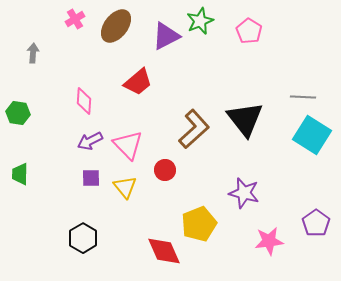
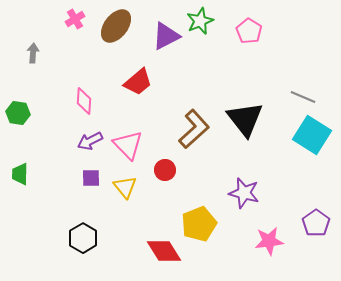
gray line: rotated 20 degrees clockwise
red diamond: rotated 9 degrees counterclockwise
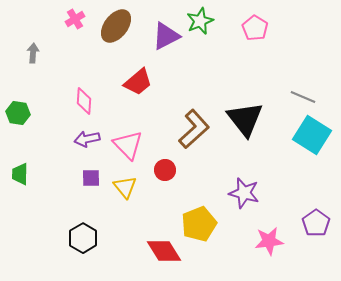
pink pentagon: moved 6 px right, 3 px up
purple arrow: moved 3 px left, 2 px up; rotated 15 degrees clockwise
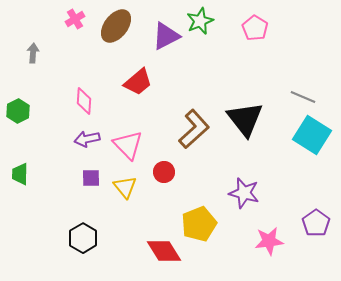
green hexagon: moved 2 px up; rotated 25 degrees clockwise
red circle: moved 1 px left, 2 px down
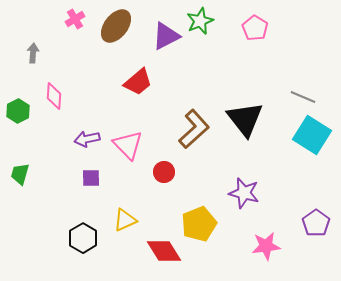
pink diamond: moved 30 px left, 5 px up
green trapezoid: rotated 15 degrees clockwise
yellow triangle: moved 33 px down; rotated 45 degrees clockwise
pink star: moved 3 px left, 5 px down
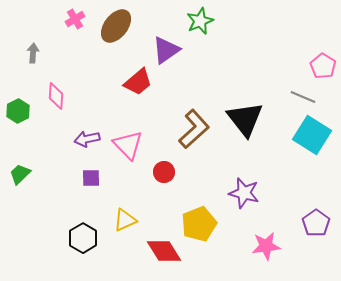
pink pentagon: moved 68 px right, 38 px down
purple triangle: moved 14 px down; rotated 8 degrees counterclockwise
pink diamond: moved 2 px right
green trapezoid: rotated 30 degrees clockwise
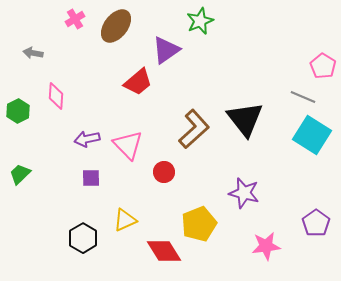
gray arrow: rotated 84 degrees counterclockwise
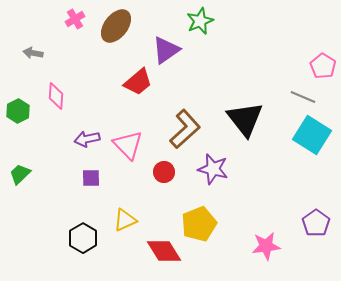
brown L-shape: moved 9 px left
purple star: moved 31 px left, 24 px up
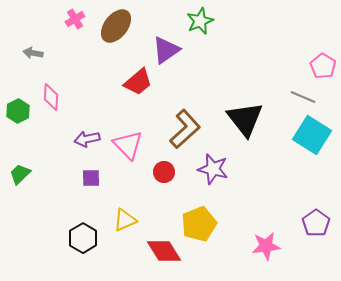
pink diamond: moved 5 px left, 1 px down
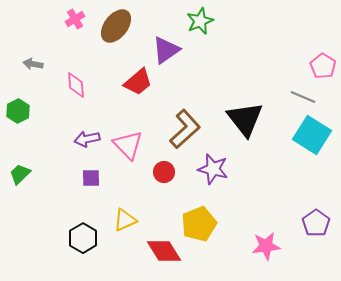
gray arrow: moved 11 px down
pink diamond: moved 25 px right, 12 px up; rotated 8 degrees counterclockwise
